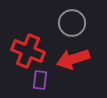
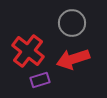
red cross: rotated 16 degrees clockwise
purple rectangle: rotated 66 degrees clockwise
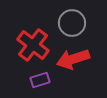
red cross: moved 5 px right, 6 px up
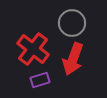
red cross: moved 4 px down
red arrow: rotated 52 degrees counterclockwise
